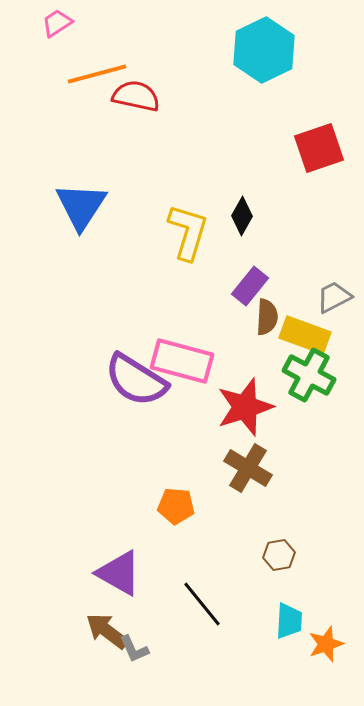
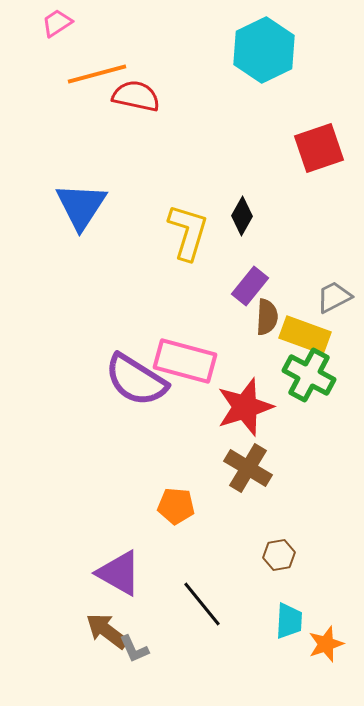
pink rectangle: moved 3 px right
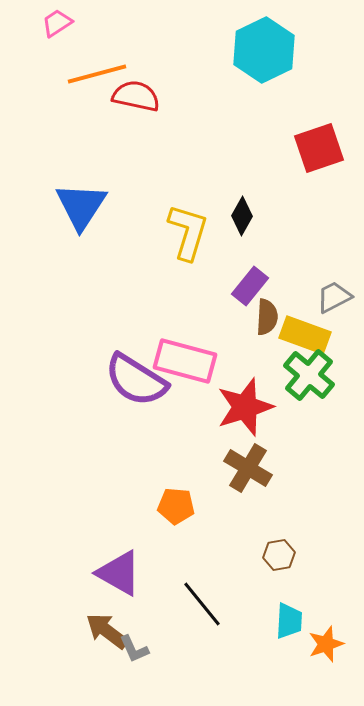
green cross: rotated 12 degrees clockwise
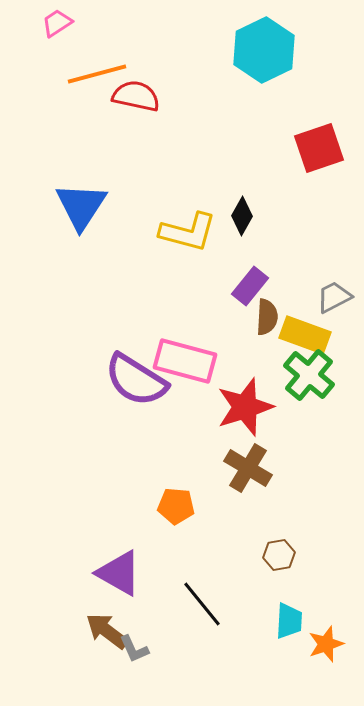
yellow L-shape: rotated 88 degrees clockwise
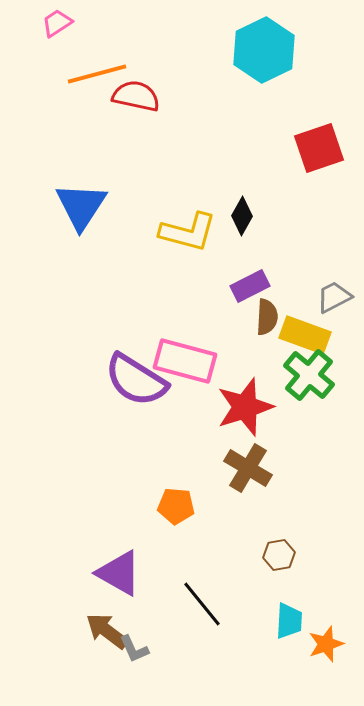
purple rectangle: rotated 24 degrees clockwise
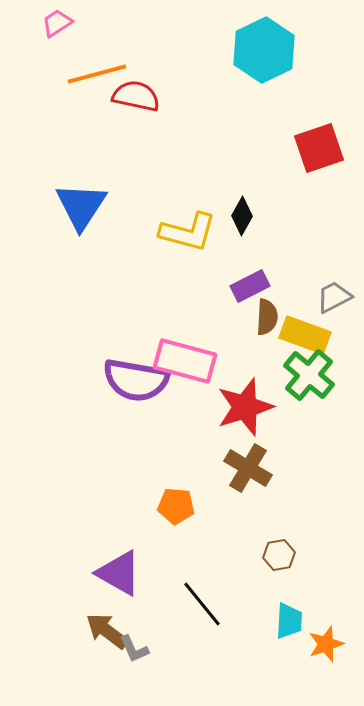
purple semicircle: rotated 22 degrees counterclockwise
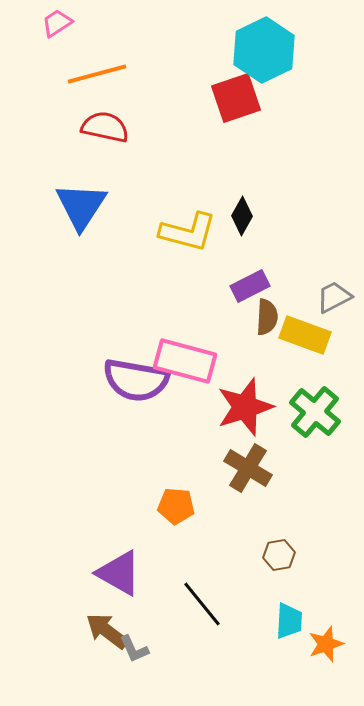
red semicircle: moved 31 px left, 31 px down
red square: moved 83 px left, 50 px up
green cross: moved 6 px right, 37 px down
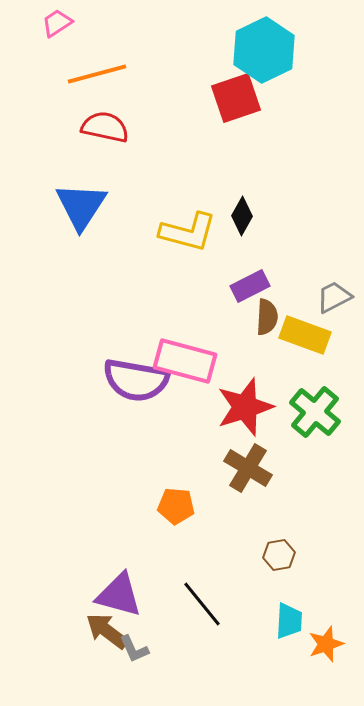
purple triangle: moved 22 px down; rotated 15 degrees counterclockwise
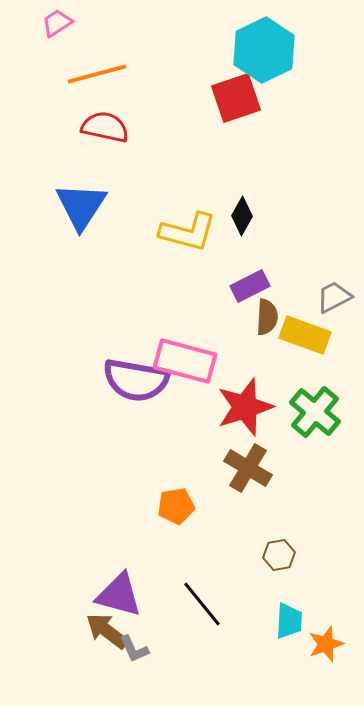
orange pentagon: rotated 15 degrees counterclockwise
